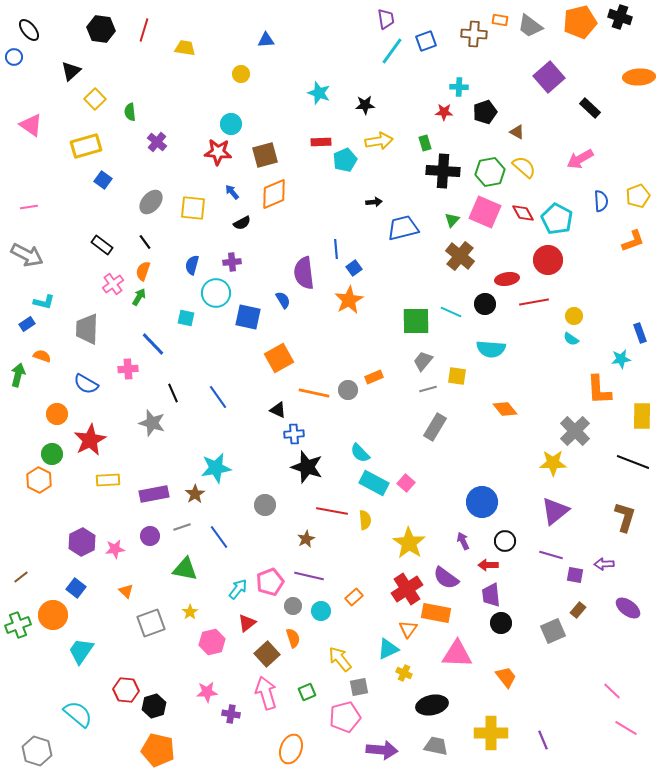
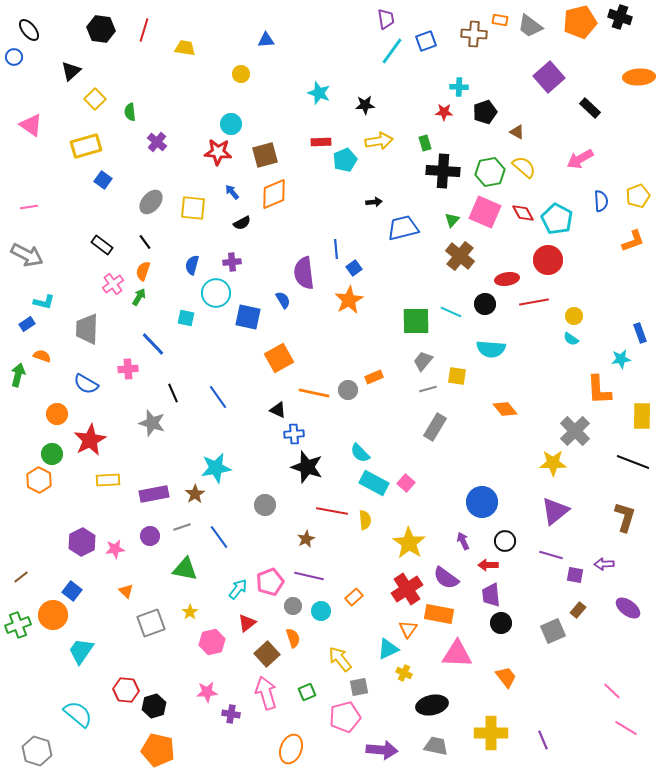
blue square at (76, 588): moved 4 px left, 3 px down
orange rectangle at (436, 613): moved 3 px right, 1 px down
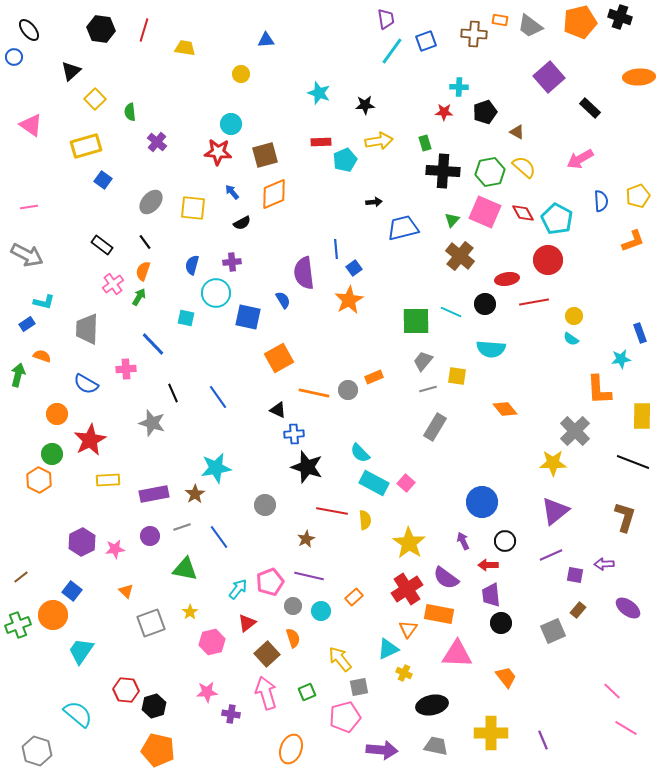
pink cross at (128, 369): moved 2 px left
purple line at (551, 555): rotated 40 degrees counterclockwise
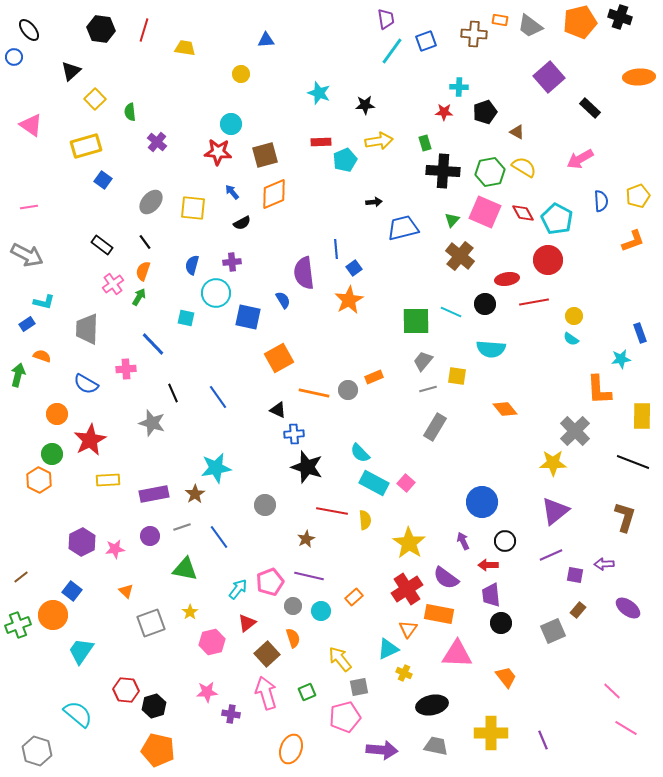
yellow semicircle at (524, 167): rotated 10 degrees counterclockwise
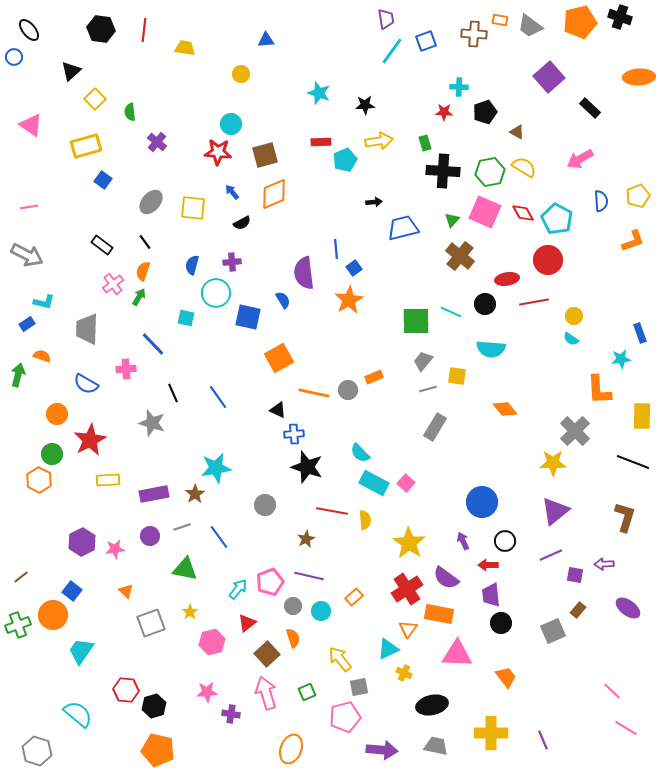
red line at (144, 30): rotated 10 degrees counterclockwise
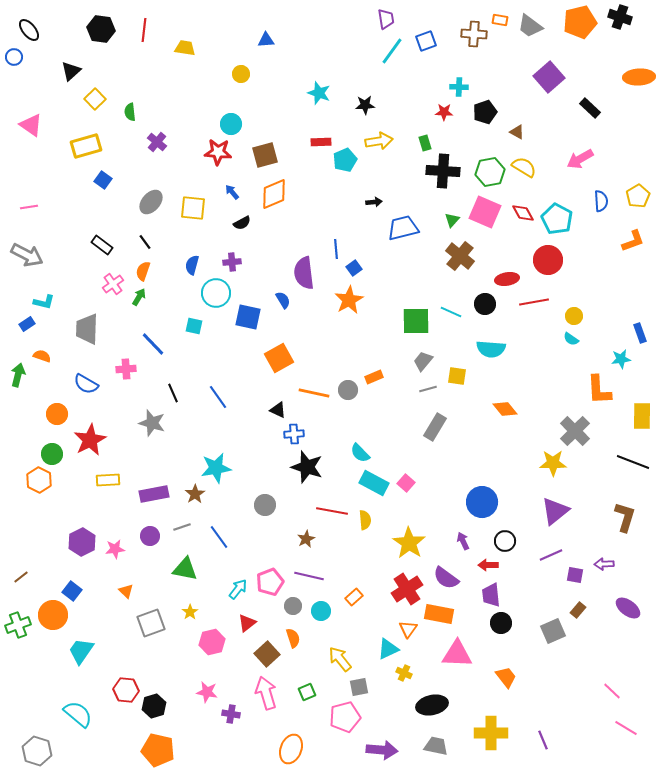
yellow pentagon at (638, 196): rotated 10 degrees counterclockwise
cyan square at (186, 318): moved 8 px right, 8 px down
pink star at (207, 692): rotated 15 degrees clockwise
